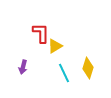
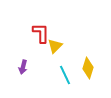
yellow triangle: rotated 14 degrees counterclockwise
cyan line: moved 1 px right, 2 px down
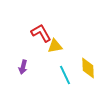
red L-shape: rotated 30 degrees counterclockwise
yellow triangle: rotated 35 degrees clockwise
yellow diamond: rotated 20 degrees counterclockwise
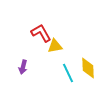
cyan line: moved 3 px right, 2 px up
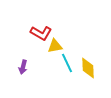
red L-shape: rotated 150 degrees clockwise
cyan line: moved 1 px left, 10 px up
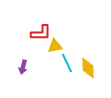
red L-shape: rotated 30 degrees counterclockwise
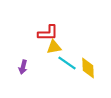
red L-shape: moved 7 px right
yellow triangle: moved 1 px left, 1 px down
cyan line: rotated 30 degrees counterclockwise
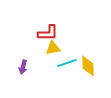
yellow triangle: moved 1 px left, 1 px down
cyan line: rotated 54 degrees counterclockwise
yellow diamond: moved 2 px up
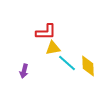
red L-shape: moved 2 px left, 1 px up
cyan line: rotated 60 degrees clockwise
purple arrow: moved 1 px right, 4 px down
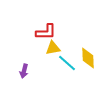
yellow diamond: moved 8 px up
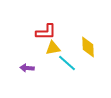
yellow diamond: moved 11 px up
purple arrow: moved 3 px right, 3 px up; rotated 80 degrees clockwise
